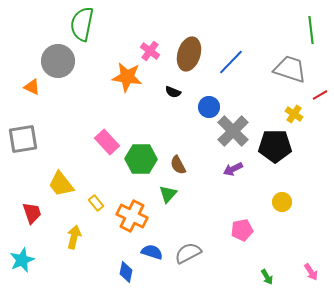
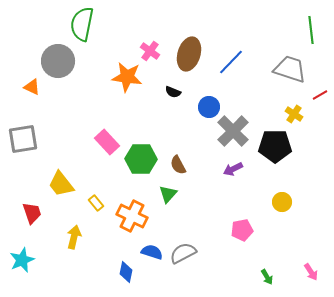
gray semicircle: moved 5 px left
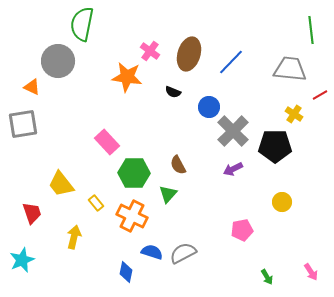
gray trapezoid: rotated 12 degrees counterclockwise
gray square: moved 15 px up
green hexagon: moved 7 px left, 14 px down
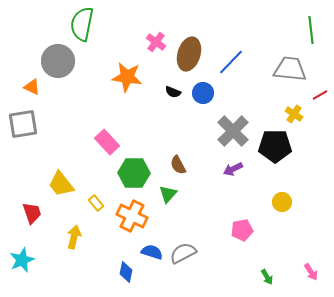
pink cross: moved 6 px right, 9 px up
blue circle: moved 6 px left, 14 px up
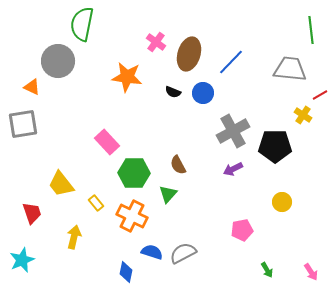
yellow cross: moved 9 px right, 1 px down
gray cross: rotated 16 degrees clockwise
green arrow: moved 7 px up
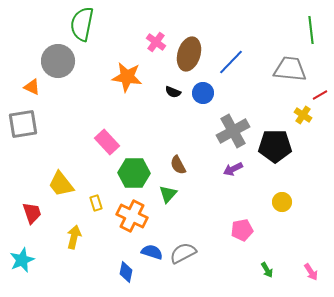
yellow rectangle: rotated 21 degrees clockwise
